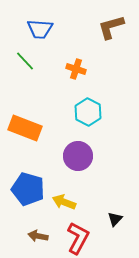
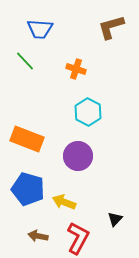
orange rectangle: moved 2 px right, 11 px down
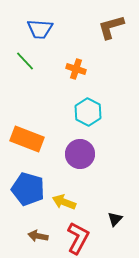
purple circle: moved 2 px right, 2 px up
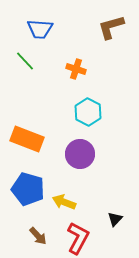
brown arrow: rotated 144 degrees counterclockwise
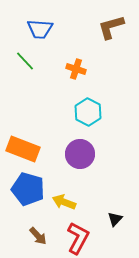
orange rectangle: moved 4 px left, 10 px down
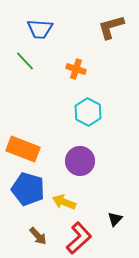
purple circle: moved 7 px down
red L-shape: moved 1 px right; rotated 20 degrees clockwise
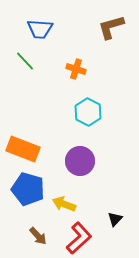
yellow arrow: moved 2 px down
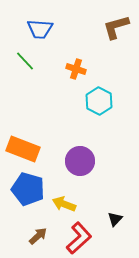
brown L-shape: moved 5 px right
cyan hexagon: moved 11 px right, 11 px up
brown arrow: rotated 90 degrees counterclockwise
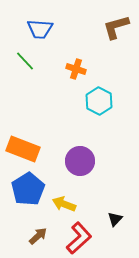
blue pentagon: rotated 24 degrees clockwise
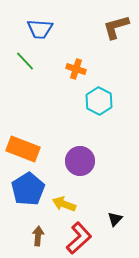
brown arrow: rotated 42 degrees counterclockwise
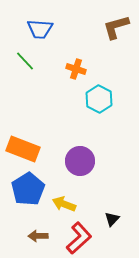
cyan hexagon: moved 2 px up
black triangle: moved 3 px left
brown arrow: rotated 96 degrees counterclockwise
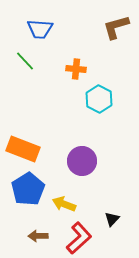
orange cross: rotated 12 degrees counterclockwise
purple circle: moved 2 px right
